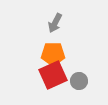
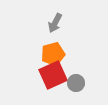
orange pentagon: rotated 15 degrees counterclockwise
gray circle: moved 3 px left, 2 px down
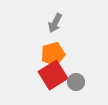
red square: rotated 8 degrees counterclockwise
gray circle: moved 1 px up
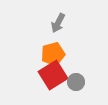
gray arrow: moved 3 px right
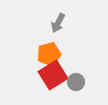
orange pentagon: moved 4 px left
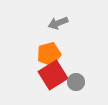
gray arrow: rotated 42 degrees clockwise
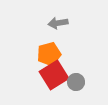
gray arrow: rotated 12 degrees clockwise
red square: moved 1 px right
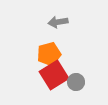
gray arrow: moved 1 px up
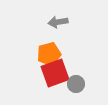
red square: moved 1 px right, 2 px up; rotated 12 degrees clockwise
gray circle: moved 2 px down
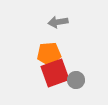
orange pentagon: rotated 10 degrees clockwise
gray circle: moved 4 px up
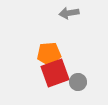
gray arrow: moved 11 px right, 9 px up
gray circle: moved 2 px right, 2 px down
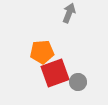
gray arrow: rotated 120 degrees clockwise
orange pentagon: moved 7 px left, 2 px up
